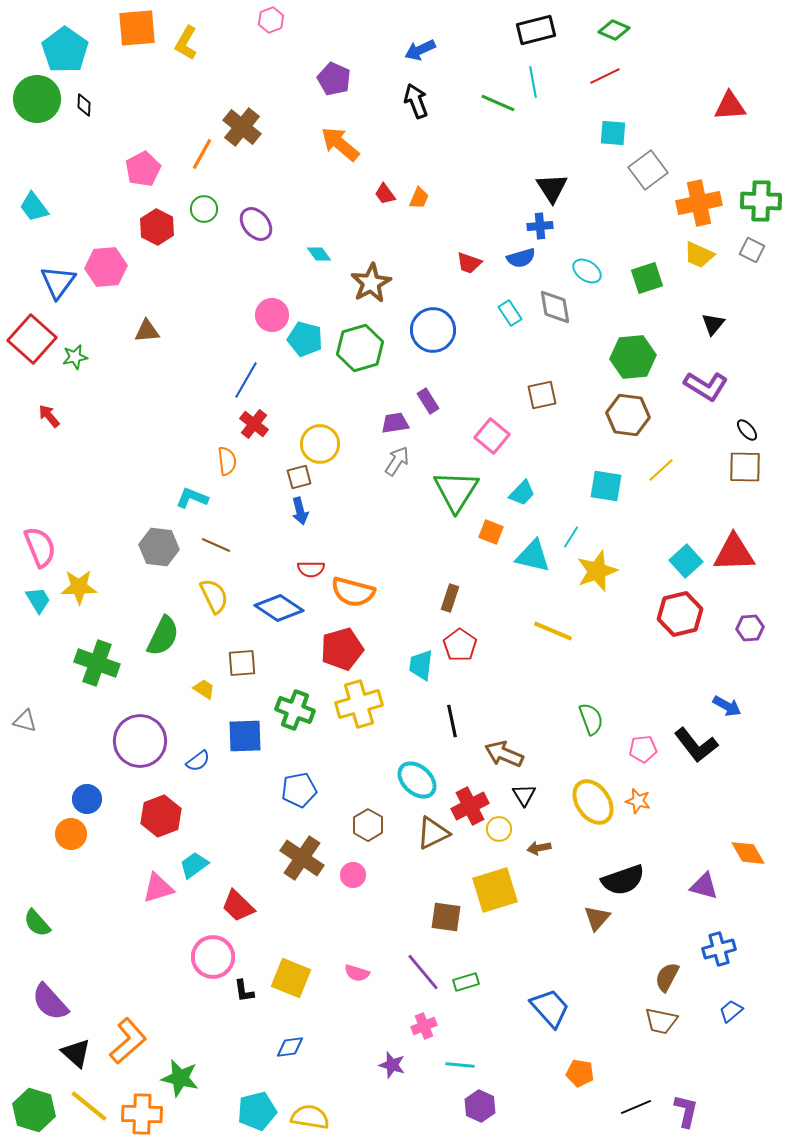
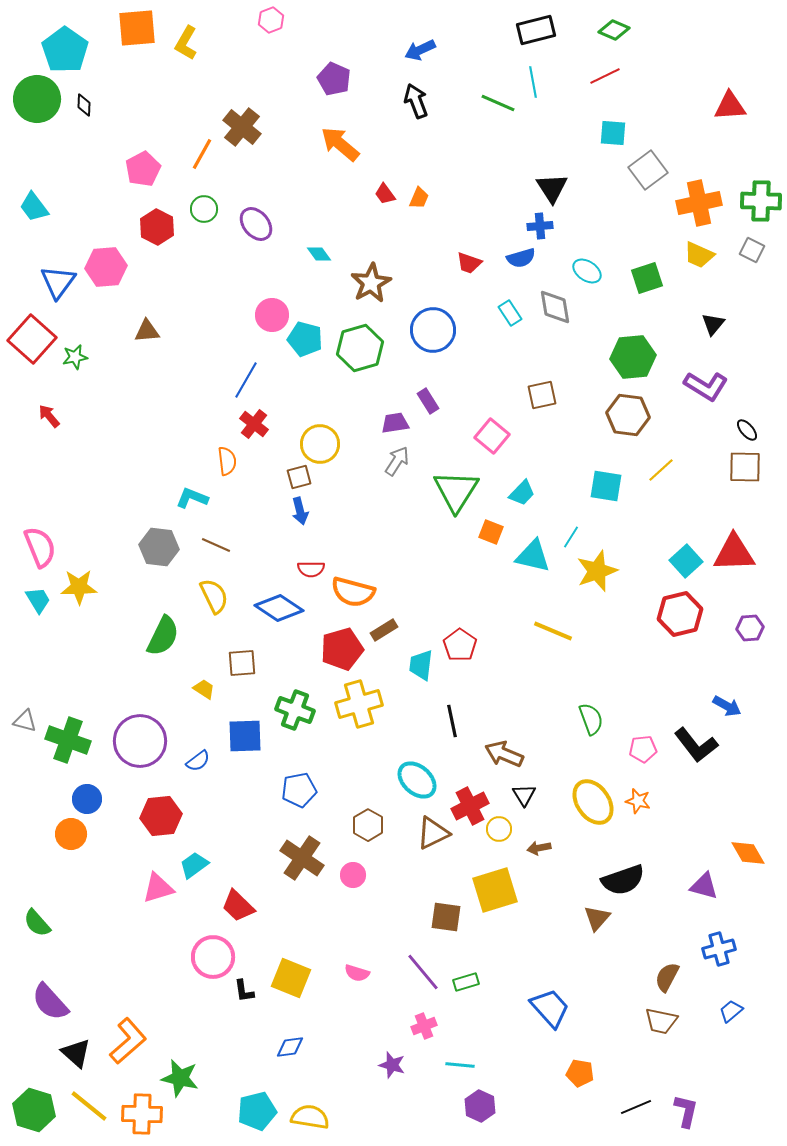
brown rectangle at (450, 598): moved 66 px left, 32 px down; rotated 40 degrees clockwise
green cross at (97, 663): moved 29 px left, 77 px down
red hexagon at (161, 816): rotated 15 degrees clockwise
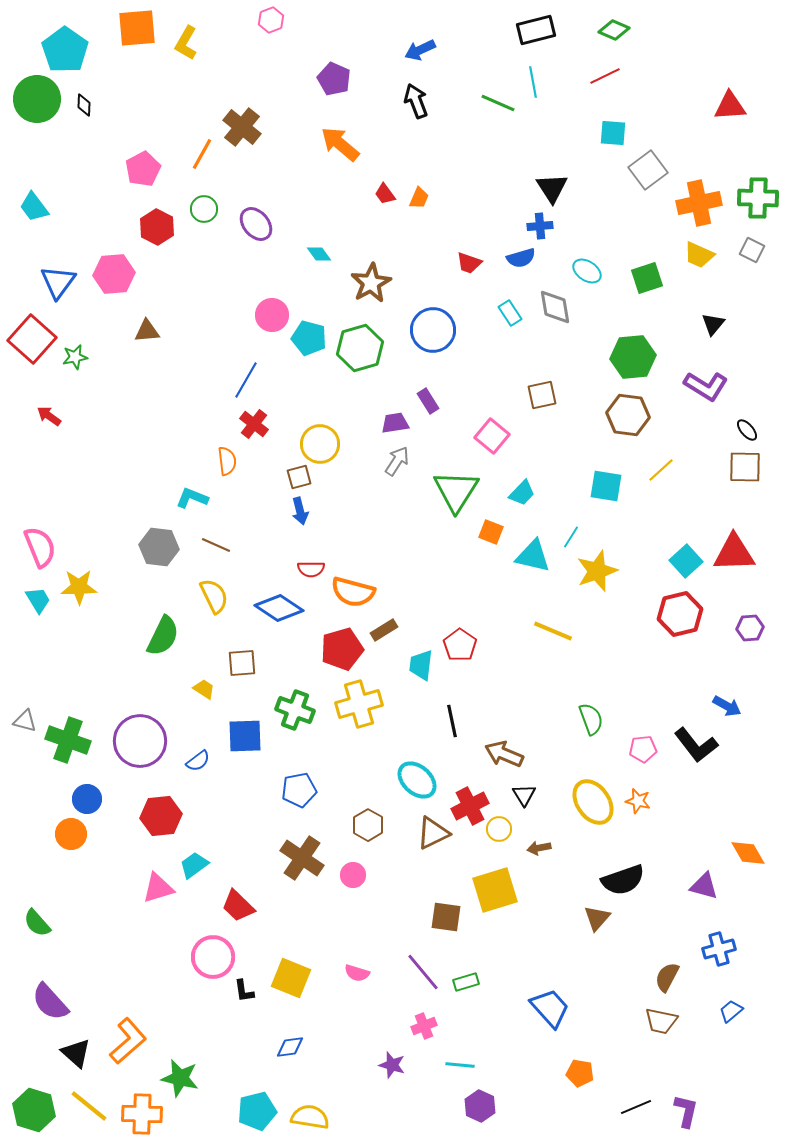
green cross at (761, 201): moved 3 px left, 3 px up
pink hexagon at (106, 267): moved 8 px right, 7 px down
cyan pentagon at (305, 339): moved 4 px right, 1 px up
red arrow at (49, 416): rotated 15 degrees counterclockwise
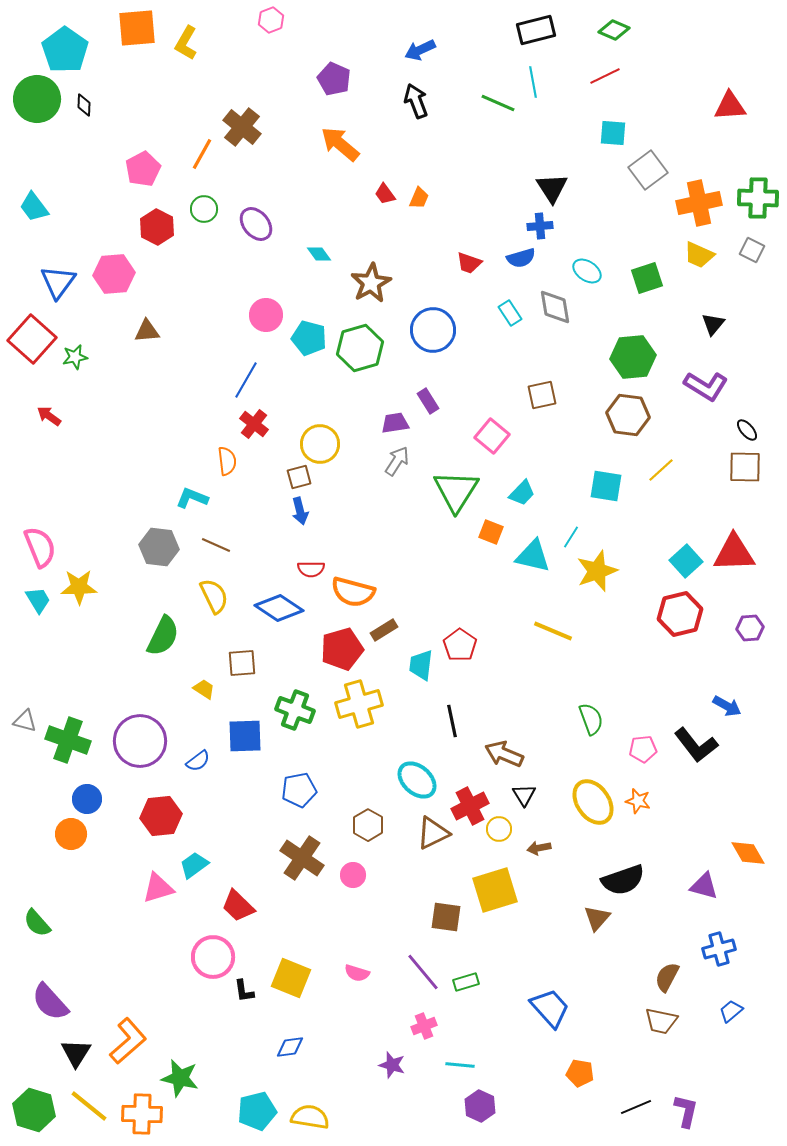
pink circle at (272, 315): moved 6 px left
black triangle at (76, 1053): rotated 20 degrees clockwise
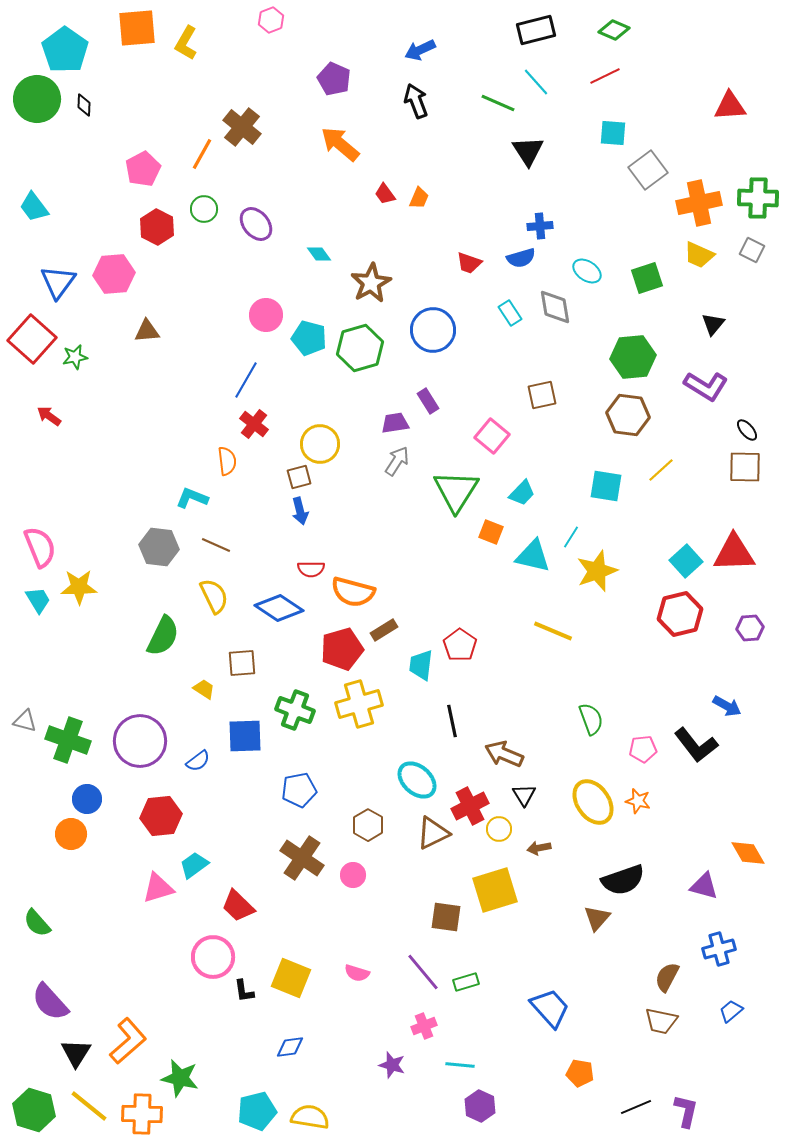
cyan line at (533, 82): moved 3 px right; rotated 32 degrees counterclockwise
black triangle at (552, 188): moved 24 px left, 37 px up
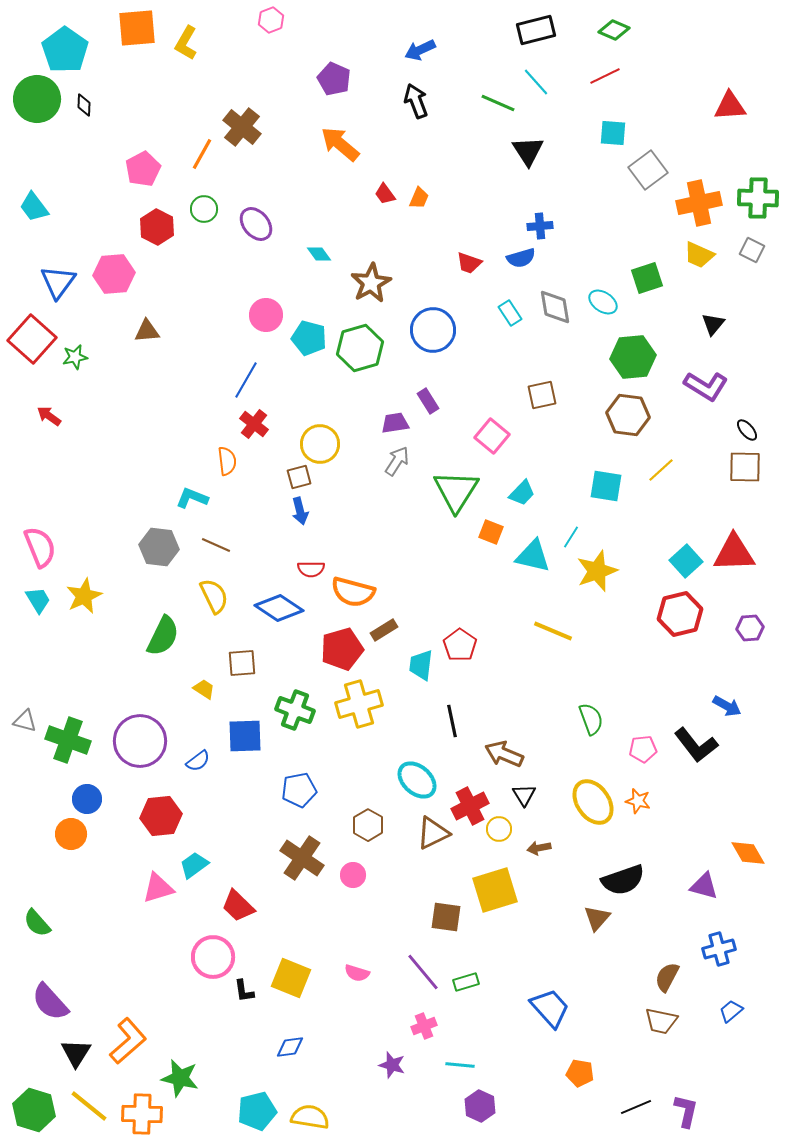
cyan ellipse at (587, 271): moved 16 px right, 31 px down
yellow star at (79, 587): moved 5 px right, 9 px down; rotated 24 degrees counterclockwise
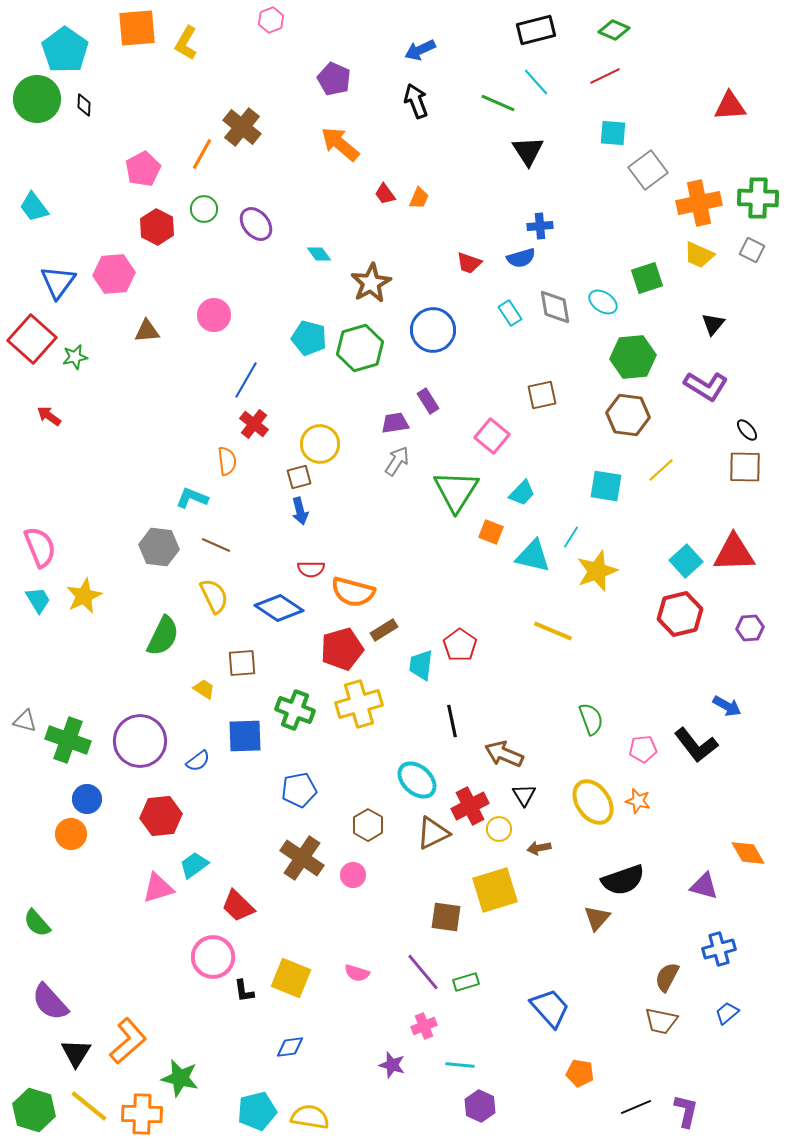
pink circle at (266, 315): moved 52 px left
blue trapezoid at (731, 1011): moved 4 px left, 2 px down
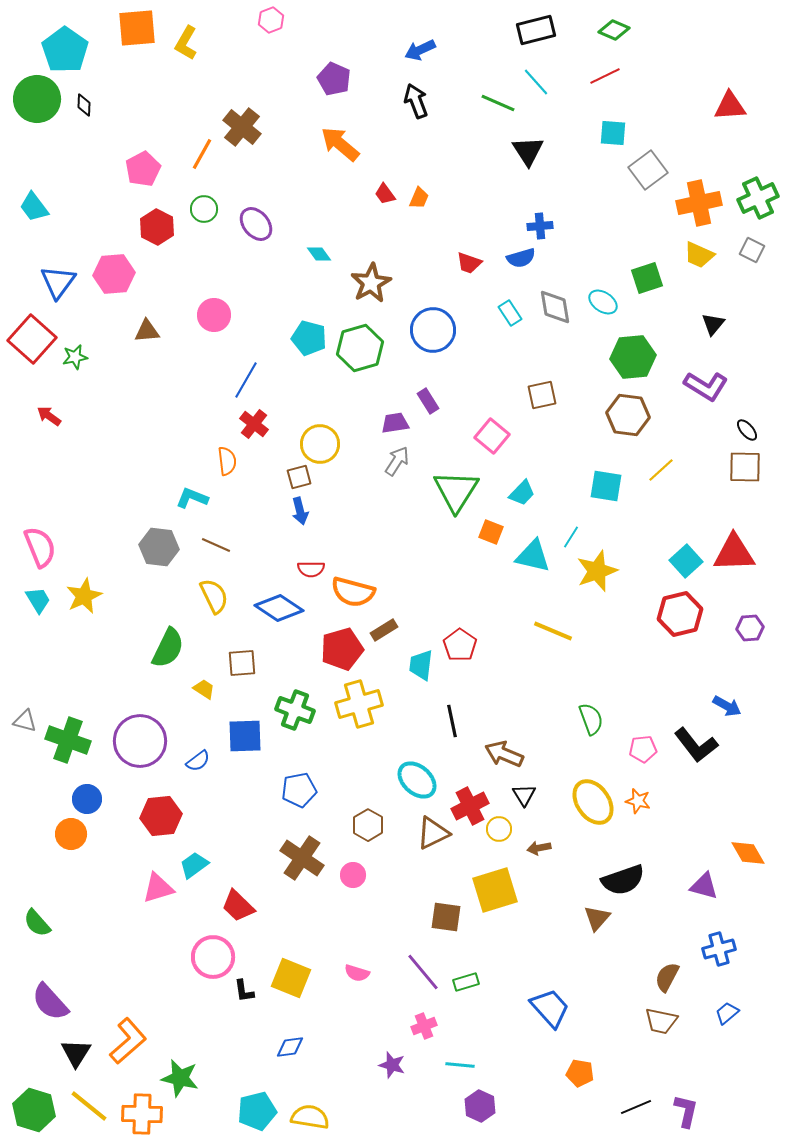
green cross at (758, 198): rotated 27 degrees counterclockwise
green semicircle at (163, 636): moved 5 px right, 12 px down
